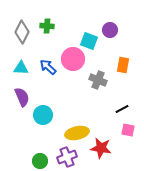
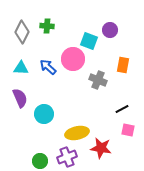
purple semicircle: moved 2 px left, 1 px down
cyan circle: moved 1 px right, 1 px up
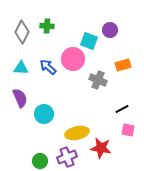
orange rectangle: rotated 63 degrees clockwise
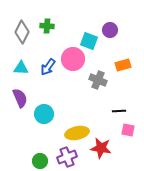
blue arrow: rotated 96 degrees counterclockwise
black line: moved 3 px left, 2 px down; rotated 24 degrees clockwise
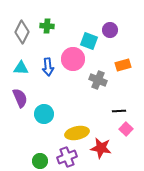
blue arrow: rotated 42 degrees counterclockwise
pink square: moved 2 px left, 1 px up; rotated 32 degrees clockwise
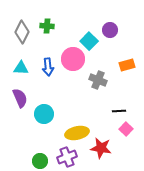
cyan square: rotated 24 degrees clockwise
orange rectangle: moved 4 px right
